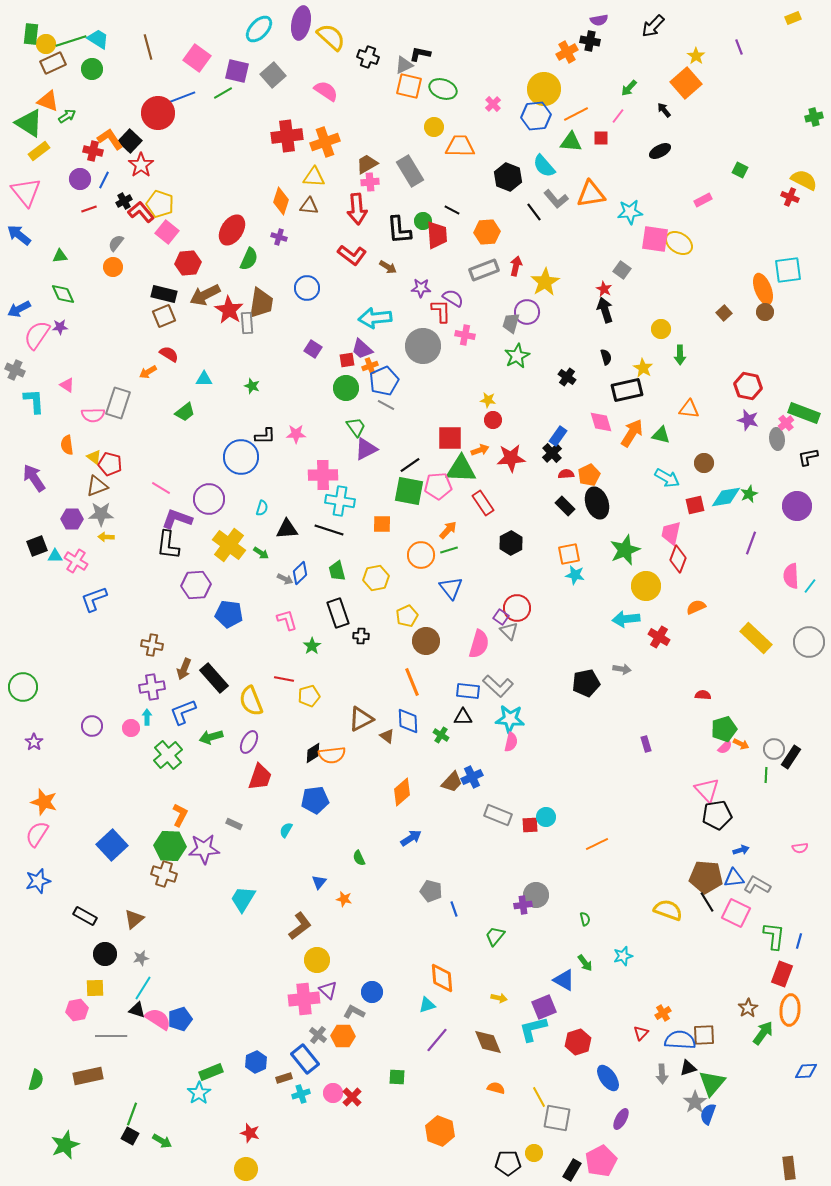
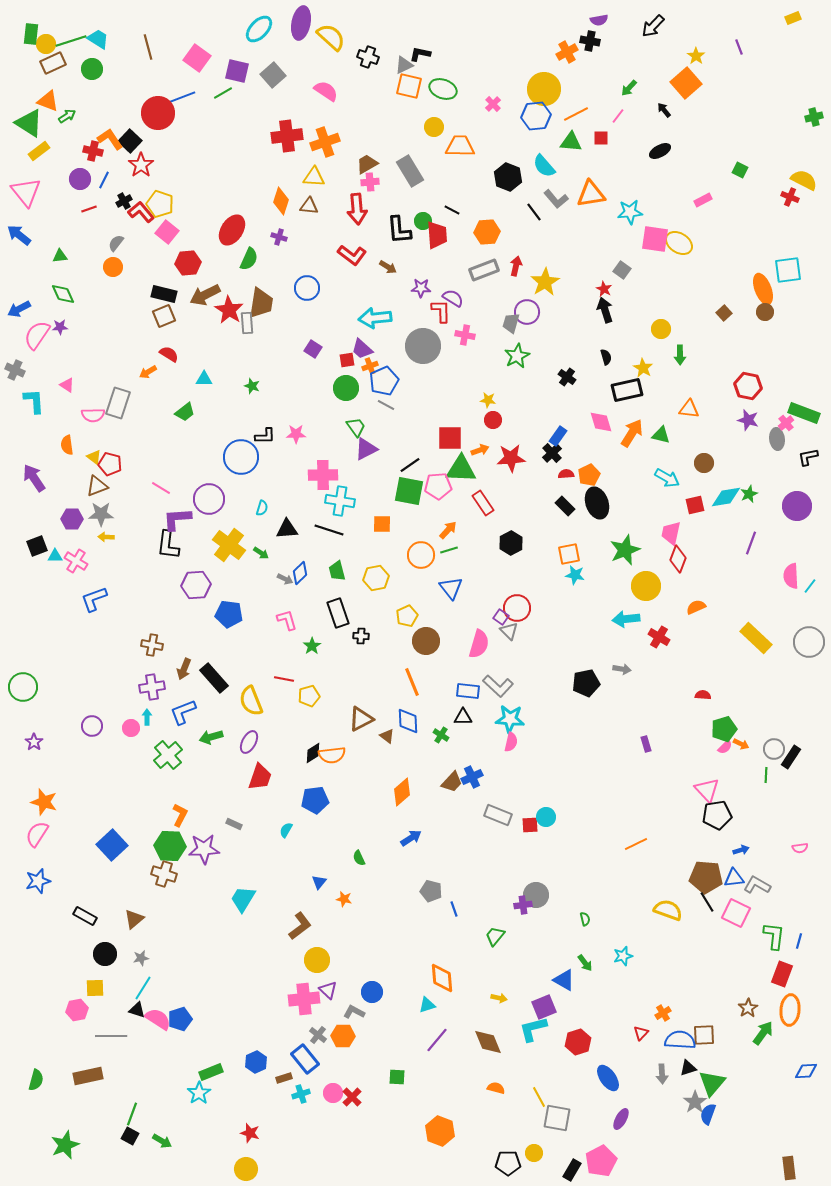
purple L-shape at (177, 519): rotated 24 degrees counterclockwise
orange line at (597, 844): moved 39 px right
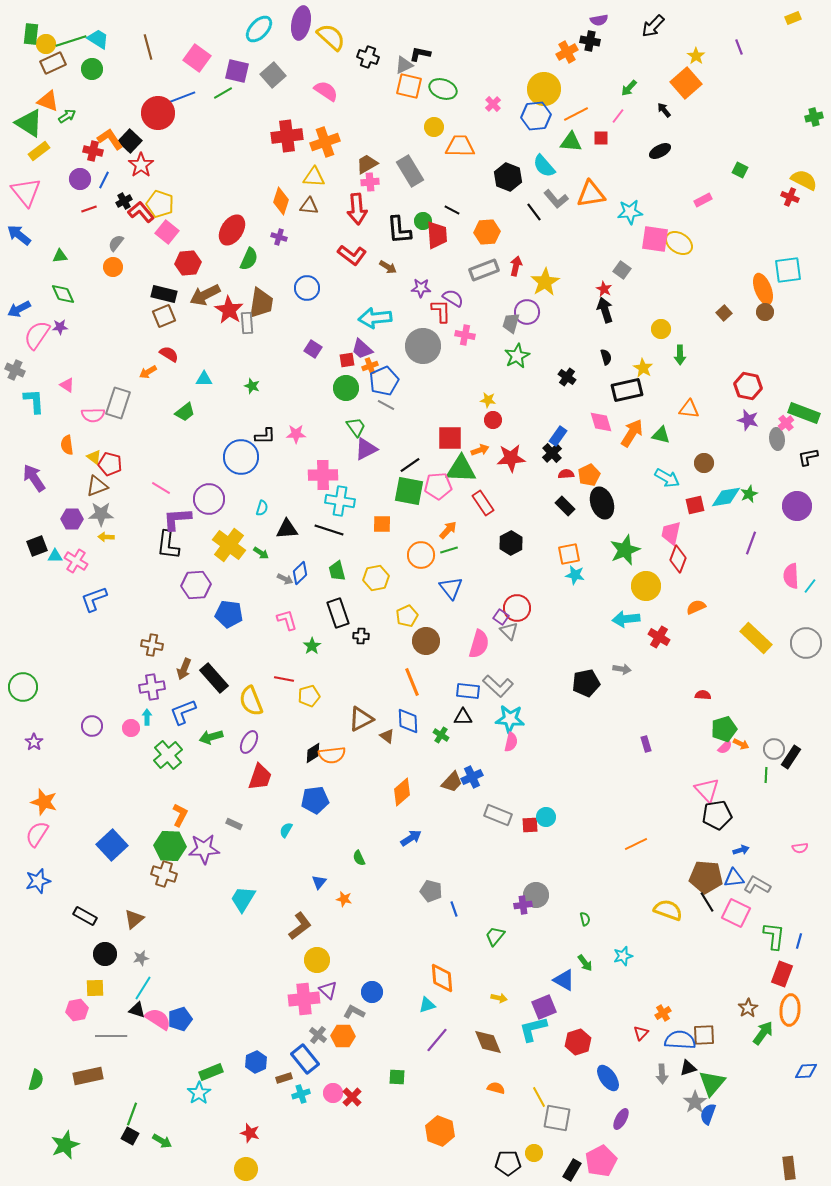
black ellipse at (597, 503): moved 5 px right
gray circle at (809, 642): moved 3 px left, 1 px down
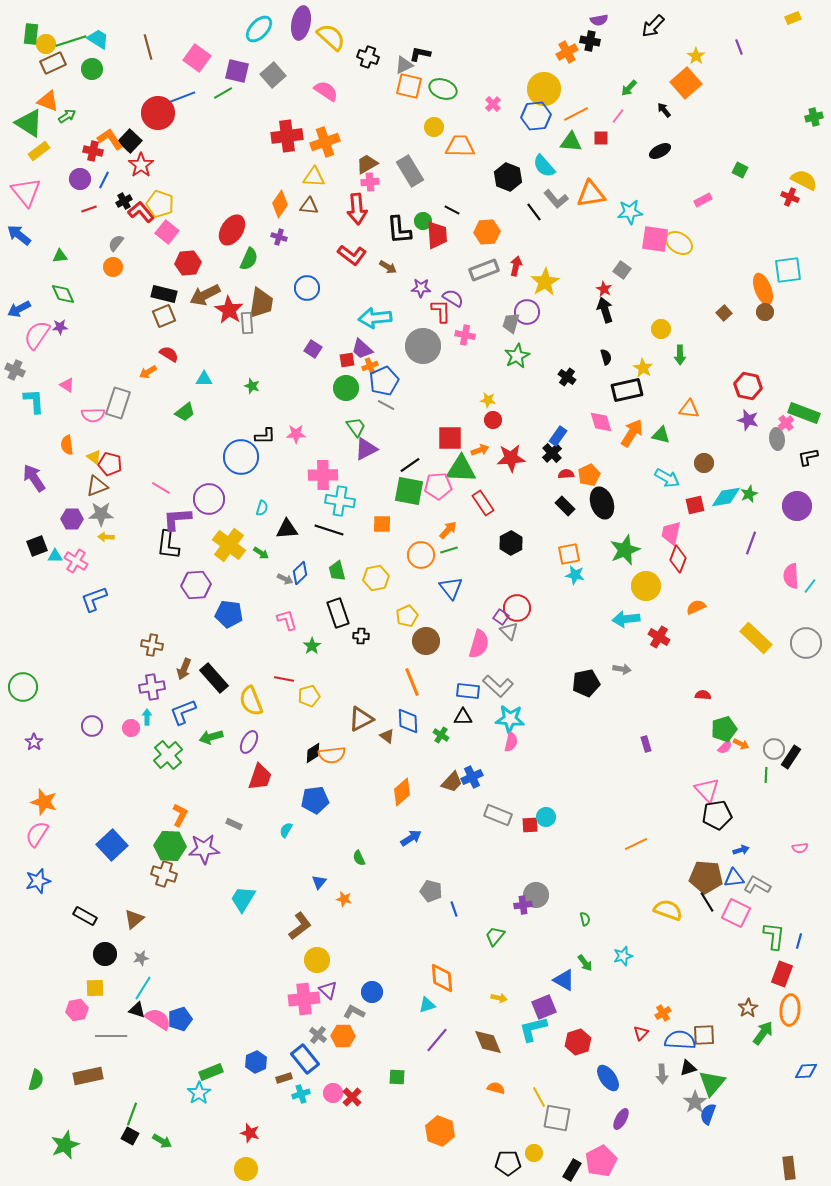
orange diamond at (281, 201): moved 1 px left, 3 px down; rotated 16 degrees clockwise
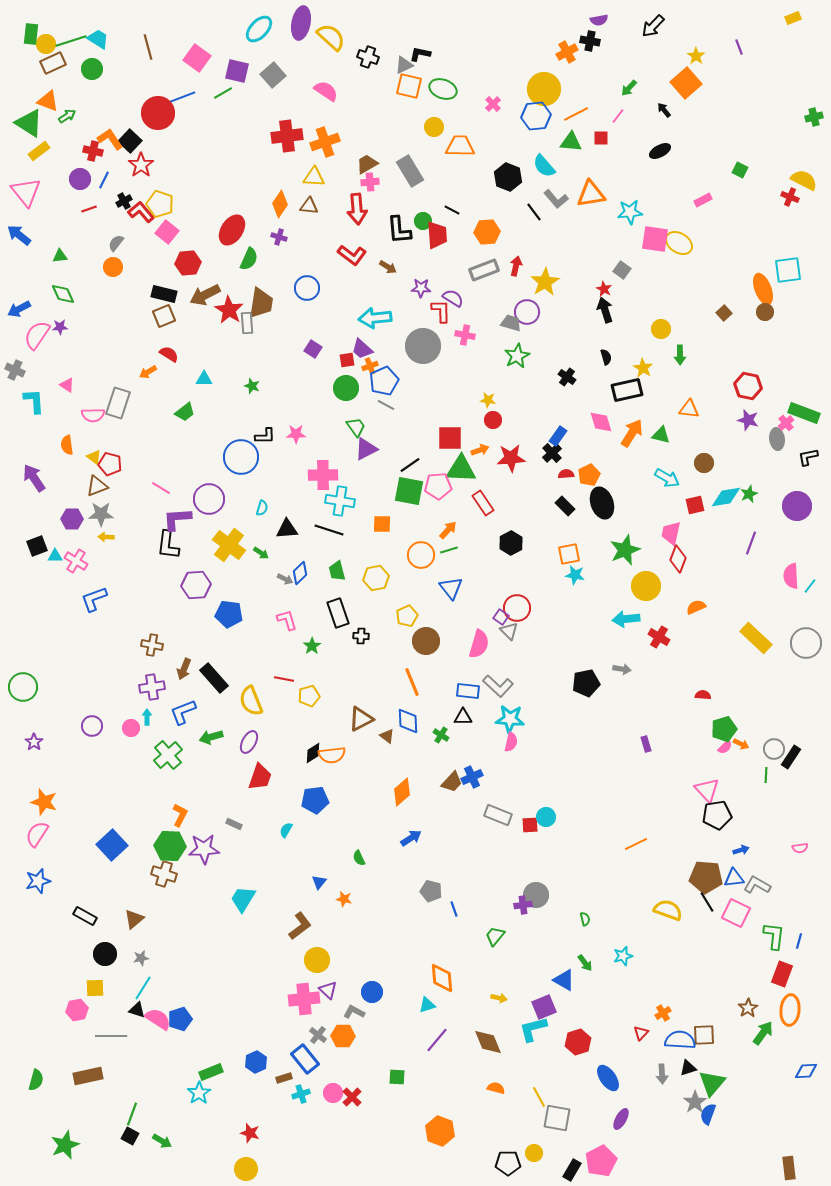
gray trapezoid at (511, 323): rotated 90 degrees clockwise
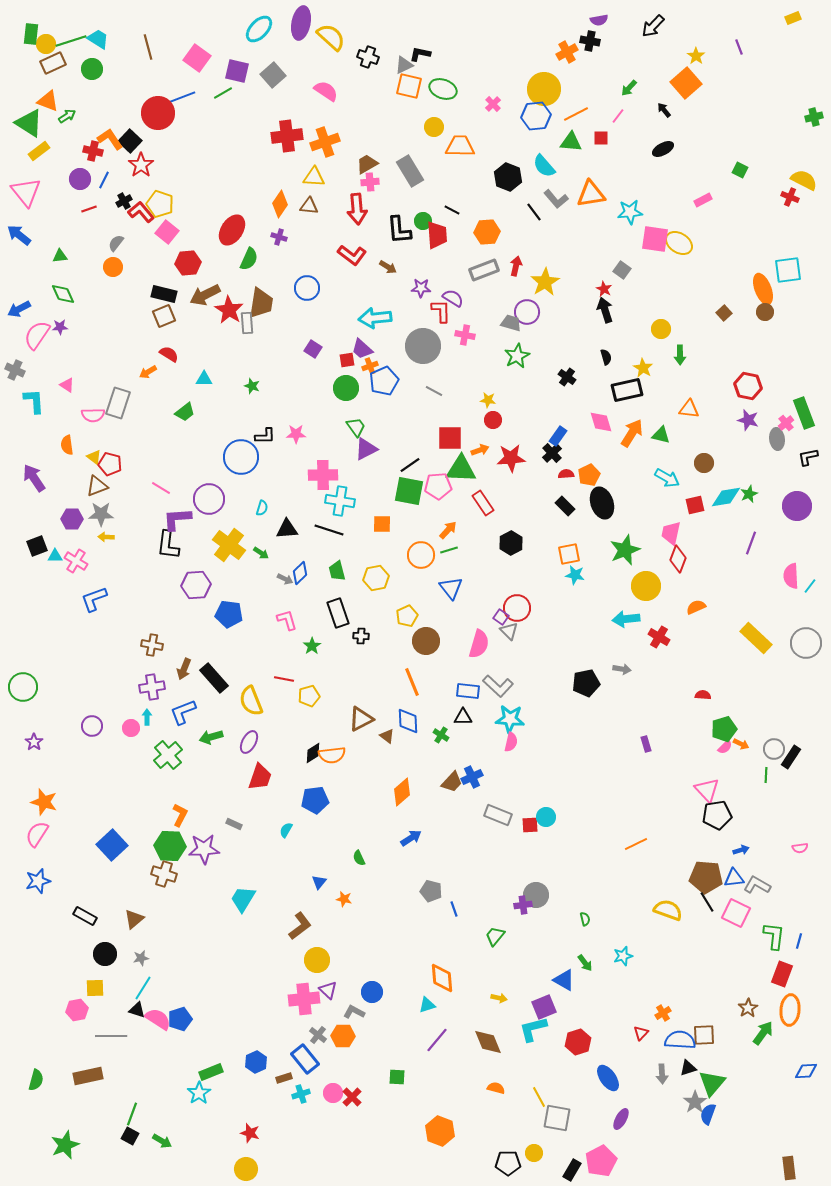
black ellipse at (660, 151): moved 3 px right, 2 px up
gray line at (386, 405): moved 48 px right, 14 px up
green rectangle at (804, 413): rotated 48 degrees clockwise
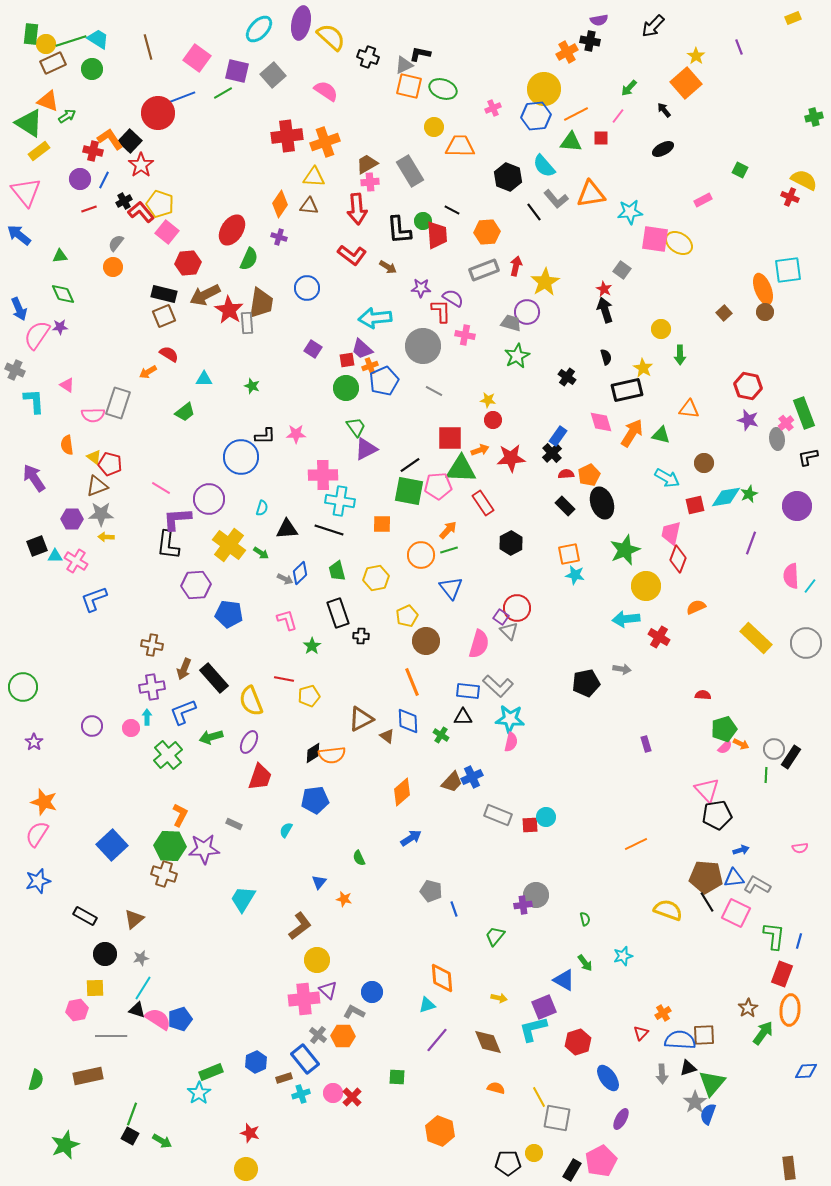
pink cross at (493, 104): moved 4 px down; rotated 21 degrees clockwise
blue arrow at (19, 309): rotated 85 degrees counterclockwise
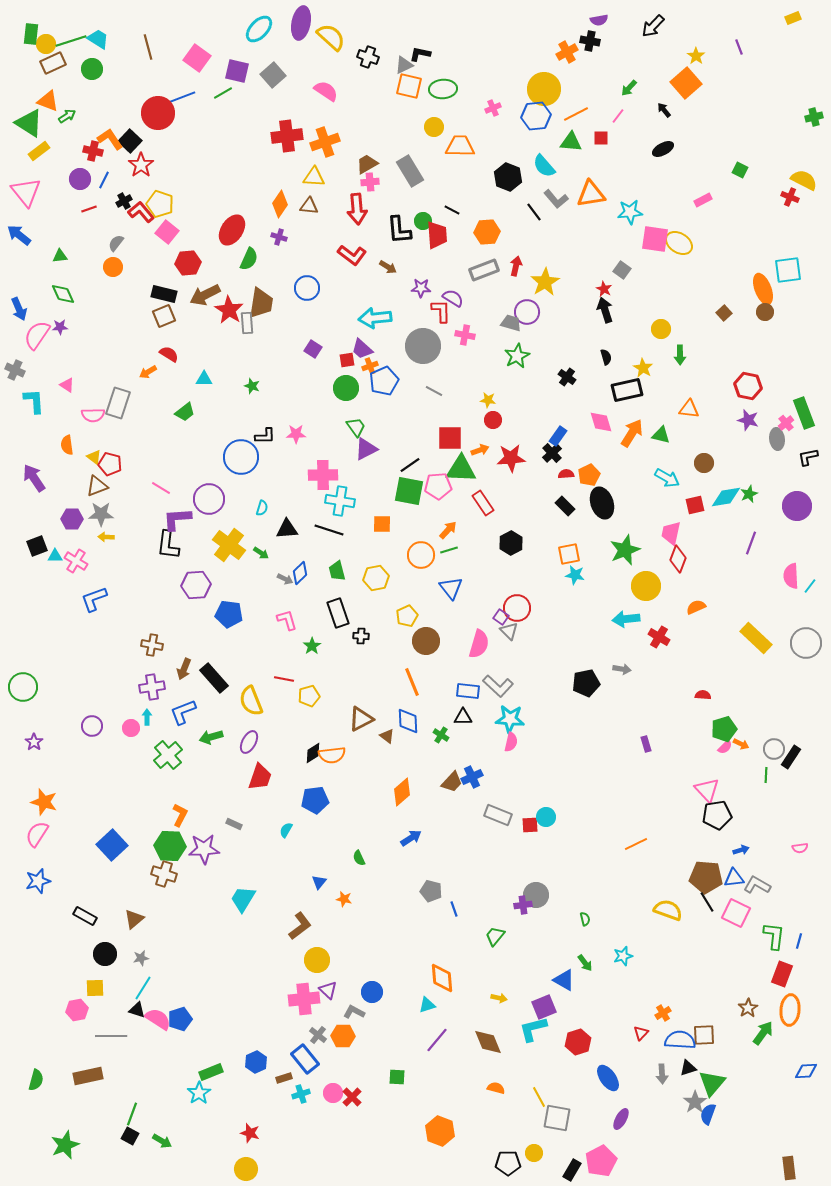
green ellipse at (443, 89): rotated 24 degrees counterclockwise
